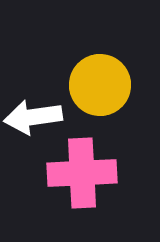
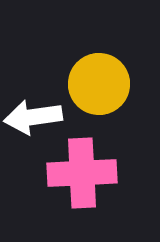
yellow circle: moved 1 px left, 1 px up
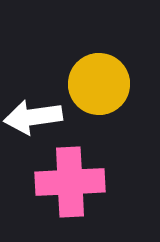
pink cross: moved 12 px left, 9 px down
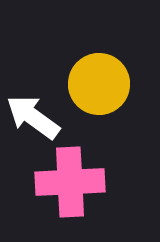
white arrow: rotated 44 degrees clockwise
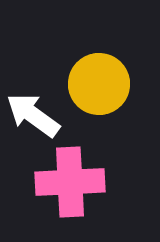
white arrow: moved 2 px up
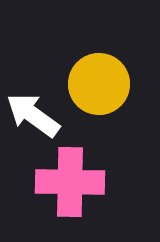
pink cross: rotated 4 degrees clockwise
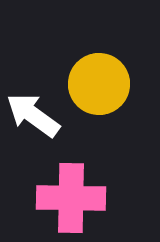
pink cross: moved 1 px right, 16 px down
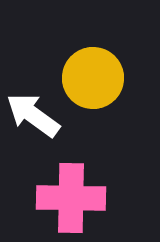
yellow circle: moved 6 px left, 6 px up
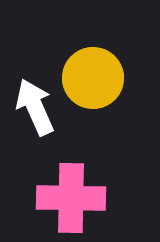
white arrow: moved 2 px right, 8 px up; rotated 30 degrees clockwise
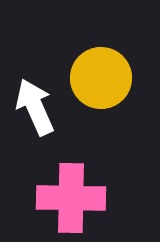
yellow circle: moved 8 px right
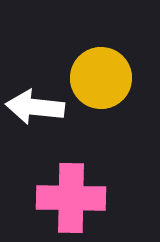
white arrow: rotated 60 degrees counterclockwise
